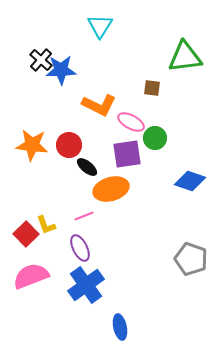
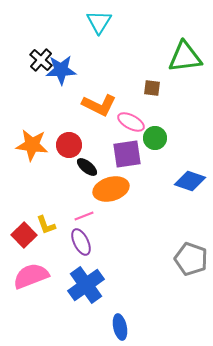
cyan triangle: moved 1 px left, 4 px up
red square: moved 2 px left, 1 px down
purple ellipse: moved 1 px right, 6 px up
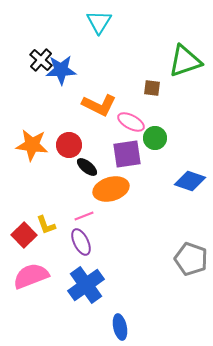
green triangle: moved 4 px down; rotated 12 degrees counterclockwise
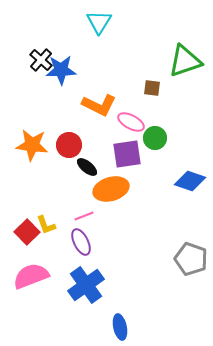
red square: moved 3 px right, 3 px up
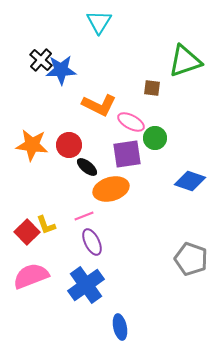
purple ellipse: moved 11 px right
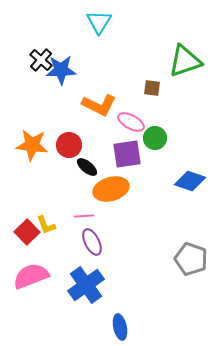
pink line: rotated 18 degrees clockwise
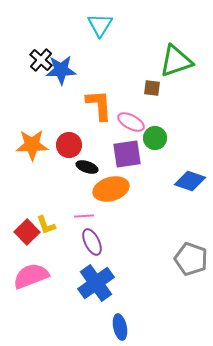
cyan triangle: moved 1 px right, 3 px down
green triangle: moved 9 px left
orange L-shape: rotated 120 degrees counterclockwise
orange star: rotated 8 degrees counterclockwise
black ellipse: rotated 20 degrees counterclockwise
blue cross: moved 10 px right, 2 px up
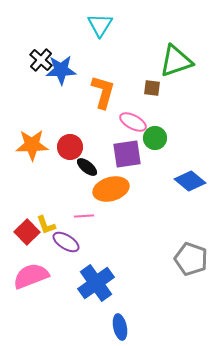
orange L-shape: moved 4 px right, 13 px up; rotated 20 degrees clockwise
pink ellipse: moved 2 px right
red circle: moved 1 px right, 2 px down
black ellipse: rotated 20 degrees clockwise
blue diamond: rotated 20 degrees clockwise
purple ellipse: moved 26 px left; rotated 32 degrees counterclockwise
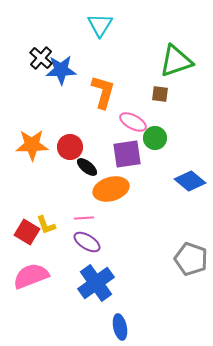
black cross: moved 2 px up
brown square: moved 8 px right, 6 px down
pink line: moved 2 px down
red square: rotated 15 degrees counterclockwise
purple ellipse: moved 21 px right
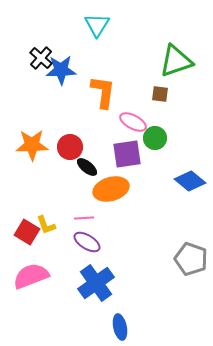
cyan triangle: moved 3 px left
orange L-shape: rotated 8 degrees counterclockwise
